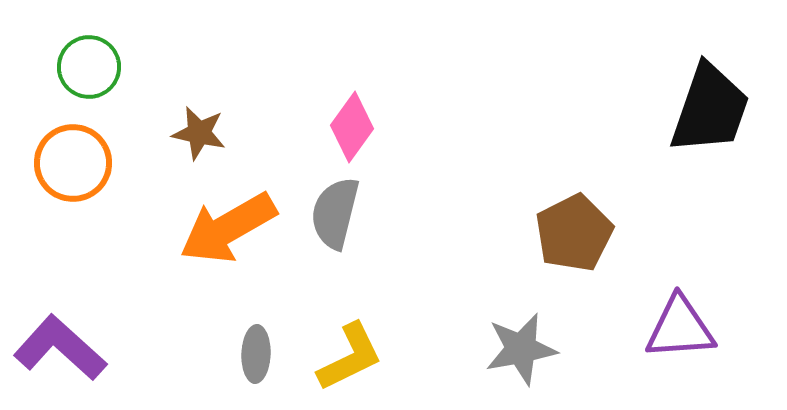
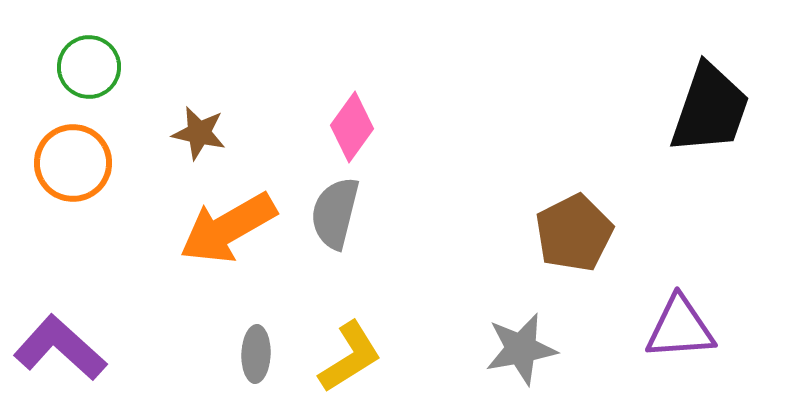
yellow L-shape: rotated 6 degrees counterclockwise
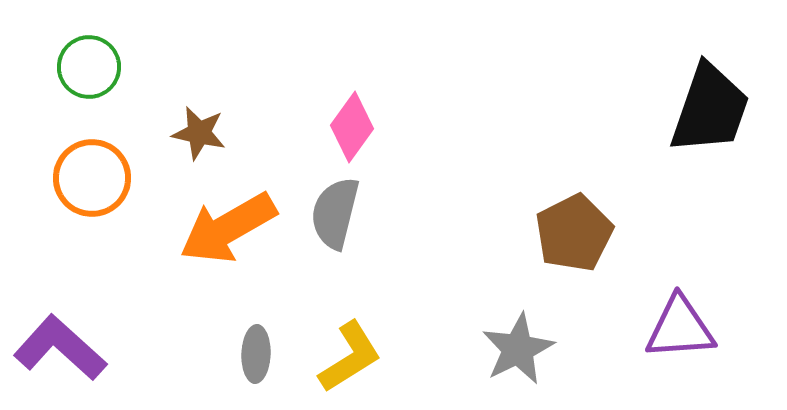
orange circle: moved 19 px right, 15 px down
gray star: moved 3 px left; rotated 16 degrees counterclockwise
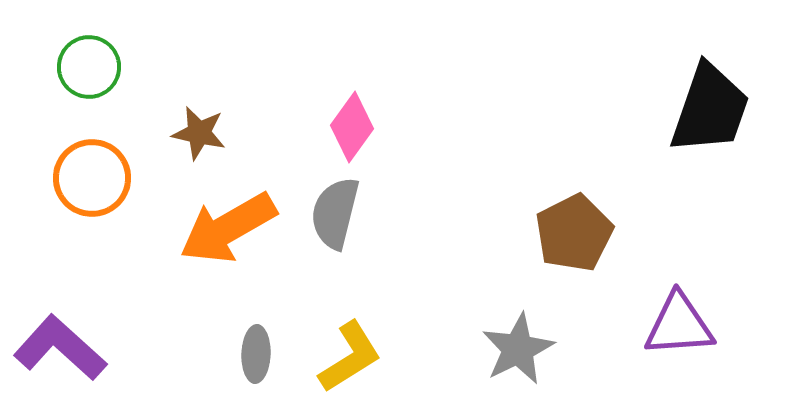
purple triangle: moved 1 px left, 3 px up
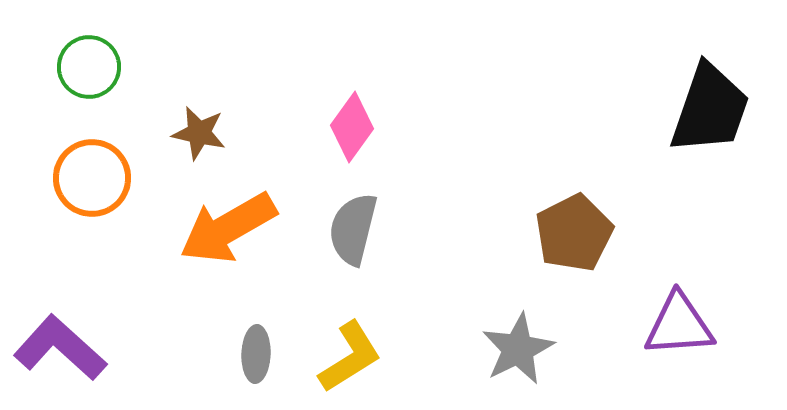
gray semicircle: moved 18 px right, 16 px down
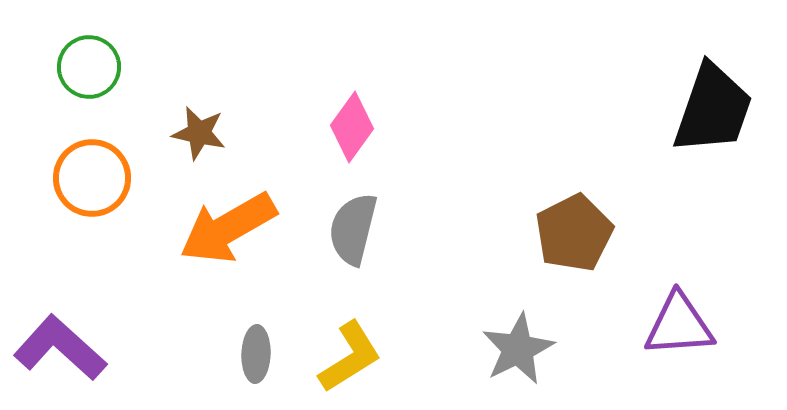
black trapezoid: moved 3 px right
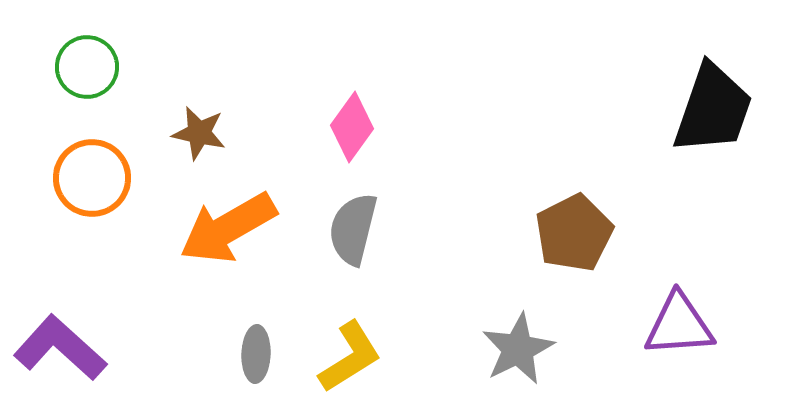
green circle: moved 2 px left
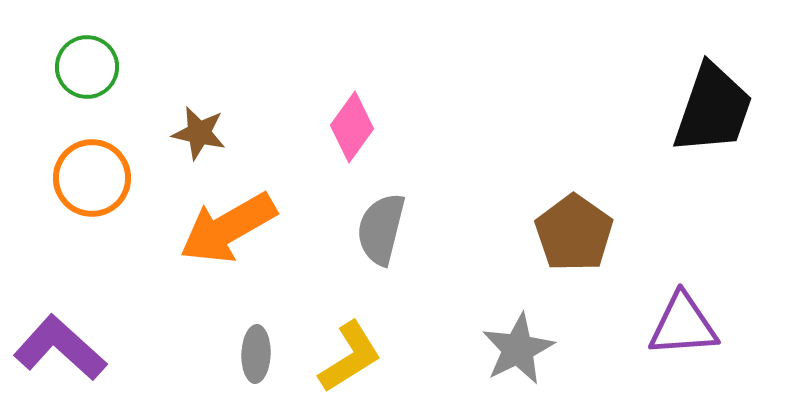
gray semicircle: moved 28 px right
brown pentagon: rotated 10 degrees counterclockwise
purple triangle: moved 4 px right
